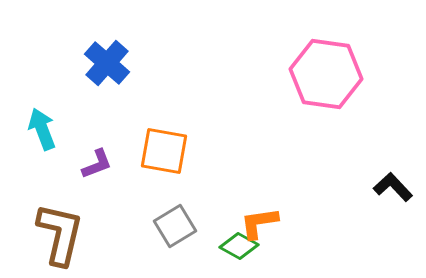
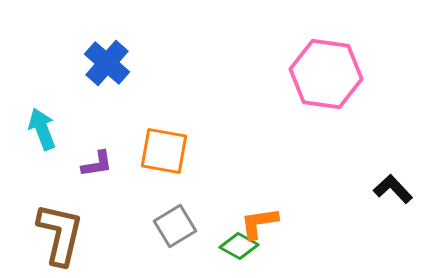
purple L-shape: rotated 12 degrees clockwise
black L-shape: moved 2 px down
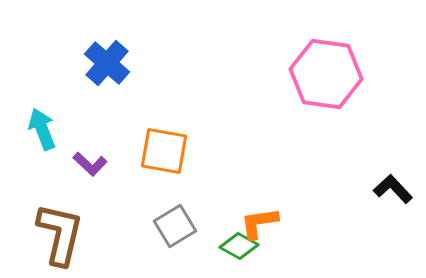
purple L-shape: moved 7 px left; rotated 52 degrees clockwise
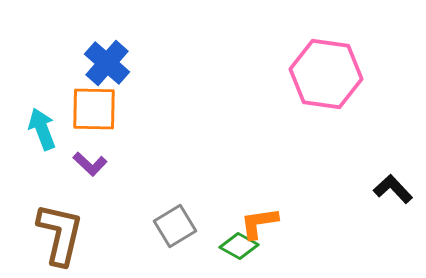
orange square: moved 70 px left, 42 px up; rotated 9 degrees counterclockwise
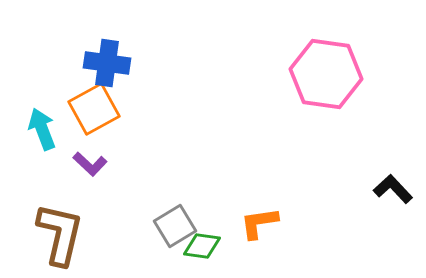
blue cross: rotated 33 degrees counterclockwise
orange square: rotated 30 degrees counterclockwise
green diamond: moved 37 px left; rotated 21 degrees counterclockwise
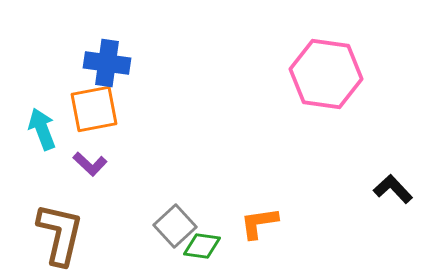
orange square: rotated 18 degrees clockwise
gray square: rotated 12 degrees counterclockwise
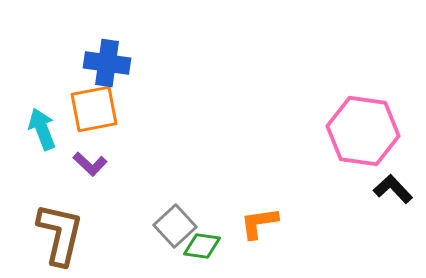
pink hexagon: moved 37 px right, 57 px down
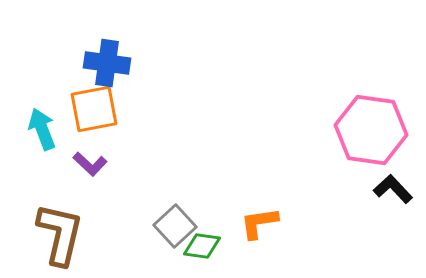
pink hexagon: moved 8 px right, 1 px up
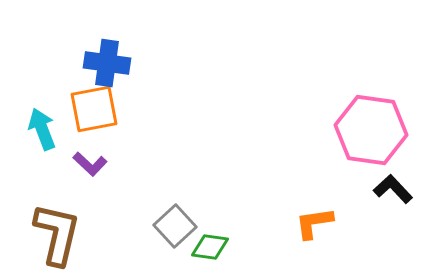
orange L-shape: moved 55 px right
brown L-shape: moved 3 px left
green diamond: moved 8 px right, 1 px down
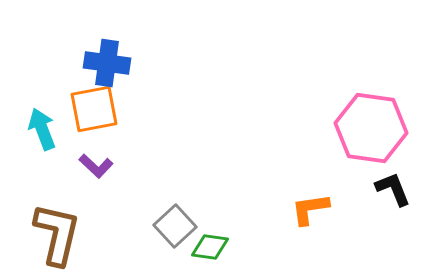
pink hexagon: moved 2 px up
purple L-shape: moved 6 px right, 2 px down
black L-shape: rotated 21 degrees clockwise
orange L-shape: moved 4 px left, 14 px up
